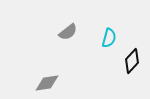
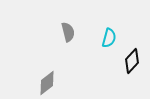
gray semicircle: rotated 66 degrees counterclockwise
gray diamond: rotated 30 degrees counterclockwise
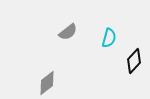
gray semicircle: rotated 66 degrees clockwise
black diamond: moved 2 px right
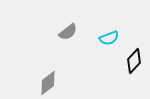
cyan semicircle: rotated 54 degrees clockwise
gray diamond: moved 1 px right
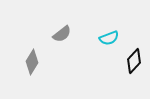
gray semicircle: moved 6 px left, 2 px down
gray diamond: moved 16 px left, 21 px up; rotated 20 degrees counterclockwise
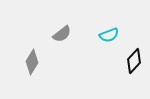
cyan semicircle: moved 3 px up
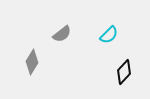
cyan semicircle: rotated 24 degrees counterclockwise
black diamond: moved 10 px left, 11 px down
